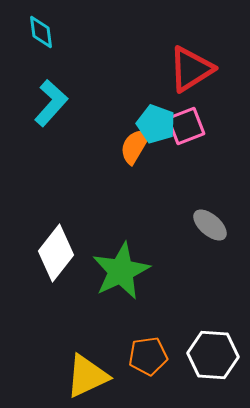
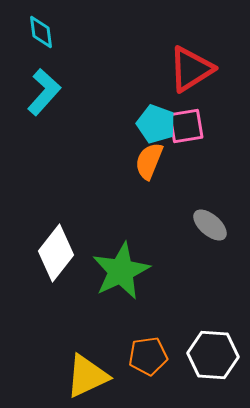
cyan L-shape: moved 7 px left, 11 px up
pink square: rotated 12 degrees clockwise
orange semicircle: moved 14 px right, 15 px down; rotated 9 degrees counterclockwise
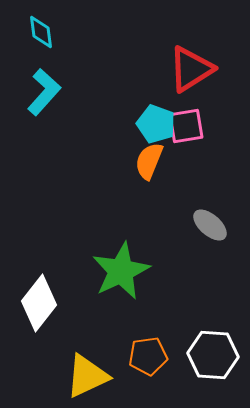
white diamond: moved 17 px left, 50 px down
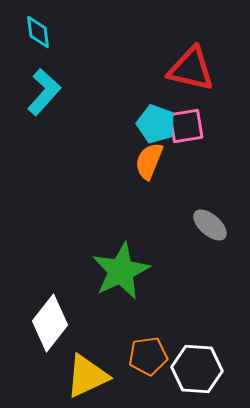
cyan diamond: moved 3 px left
red triangle: rotated 45 degrees clockwise
white diamond: moved 11 px right, 20 px down
white hexagon: moved 16 px left, 14 px down
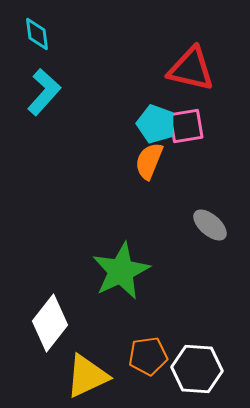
cyan diamond: moved 1 px left, 2 px down
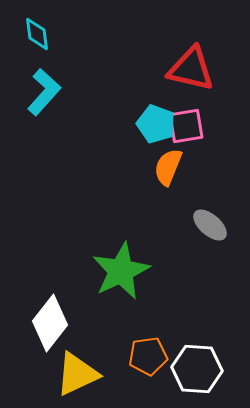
orange semicircle: moved 19 px right, 6 px down
yellow triangle: moved 10 px left, 2 px up
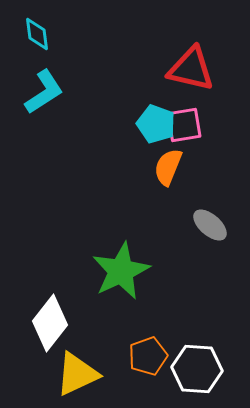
cyan L-shape: rotated 15 degrees clockwise
pink square: moved 2 px left, 1 px up
orange pentagon: rotated 12 degrees counterclockwise
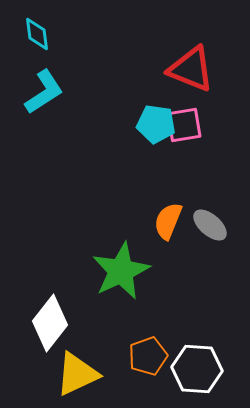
red triangle: rotated 9 degrees clockwise
cyan pentagon: rotated 12 degrees counterclockwise
orange semicircle: moved 54 px down
